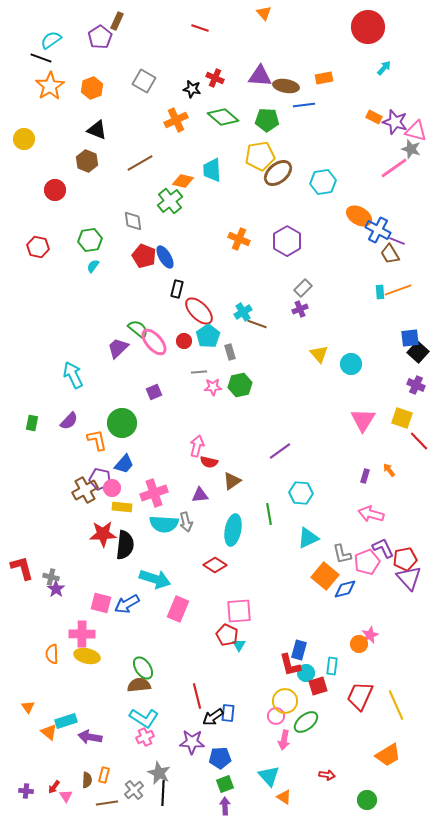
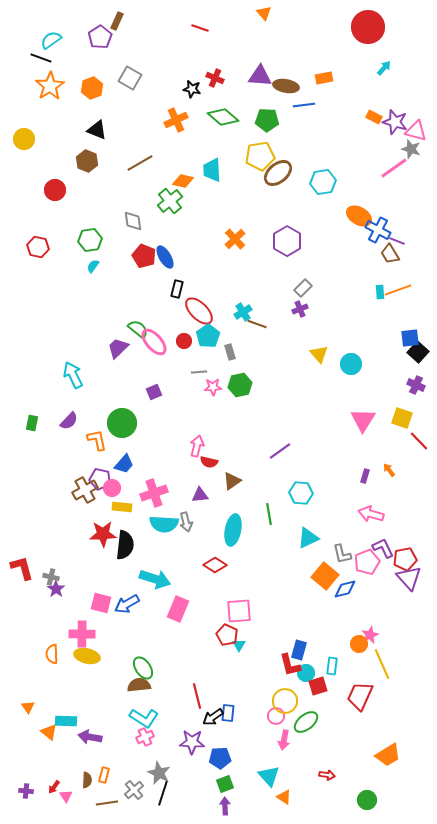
gray square at (144, 81): moved 14 px left, 3 px up
orange cross at (239, 239): moved 4 px left; rotated 25 degrees clockwise
yellow line at (396, 705): moved 14 px left, 41 px up
cyan rectangle at (66, 721): rotated 20 degrees clockwise
black line at (163, 793): rotated 15 degrees clockwise
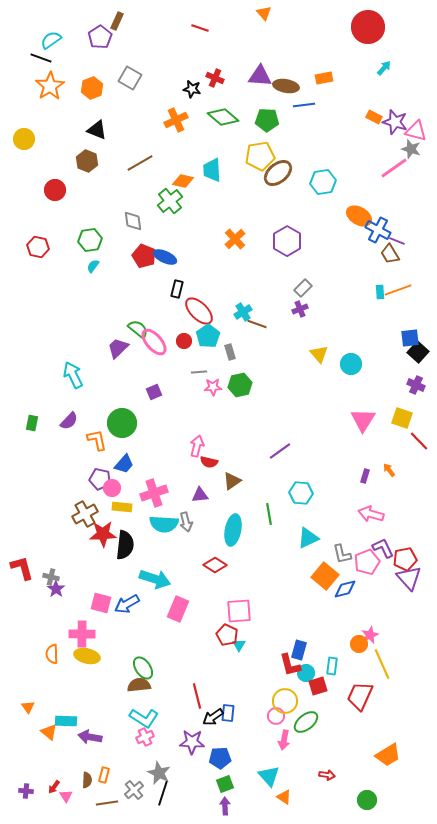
blue ellipse at (165, 257): rotated 35 degrees counterclockwise
brown cross at (85, 490): moved 24 px down
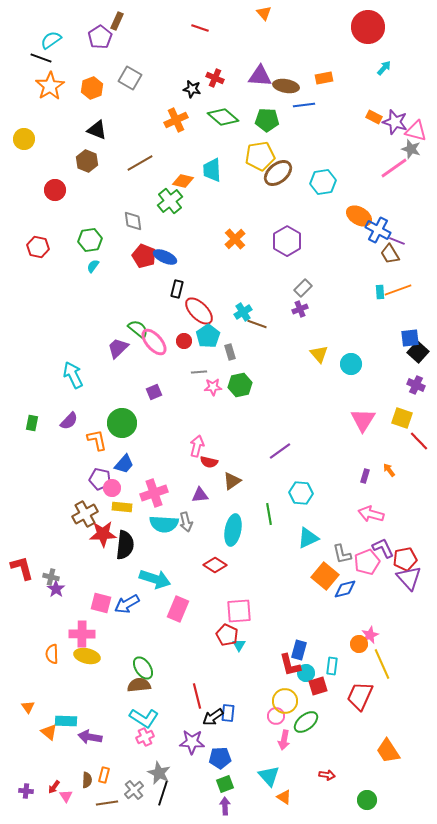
orange trapezoid at (388, 755): moved 4 px up; rotated 88 degrees clockwise
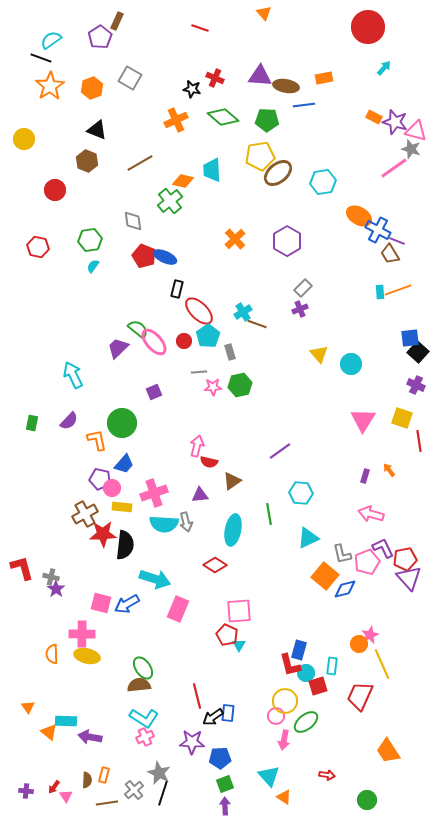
red line at (419, 441): rotated 35 degrees clockwise
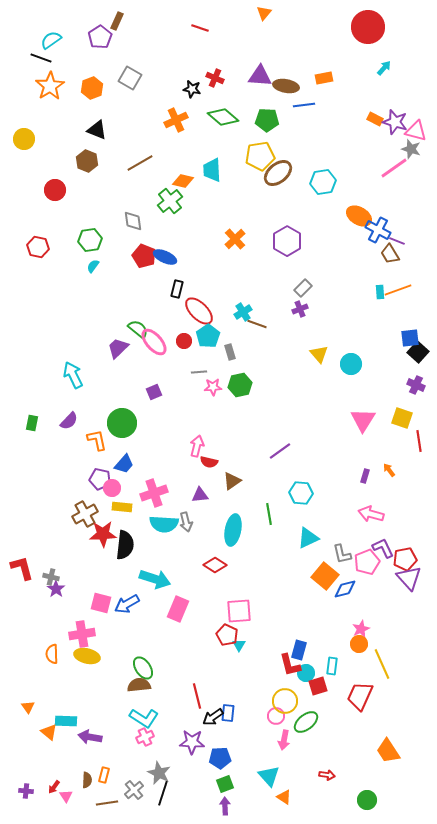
orange triangle at (264, 13): rotated 21 degrees clockwise
orange rectangle at (374, 117): moved 1 px right, 2 px down
pink cross at (82, 634): rotated 10 degrees counterclockwise
pink star at (370, 635): moved 9 px left, 6 px up
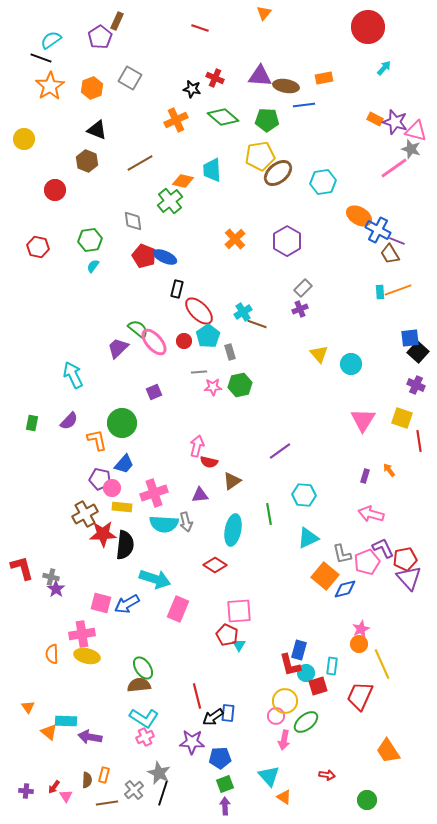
cyan hexagon at (301, 493): moved 3 px right, 2 px down
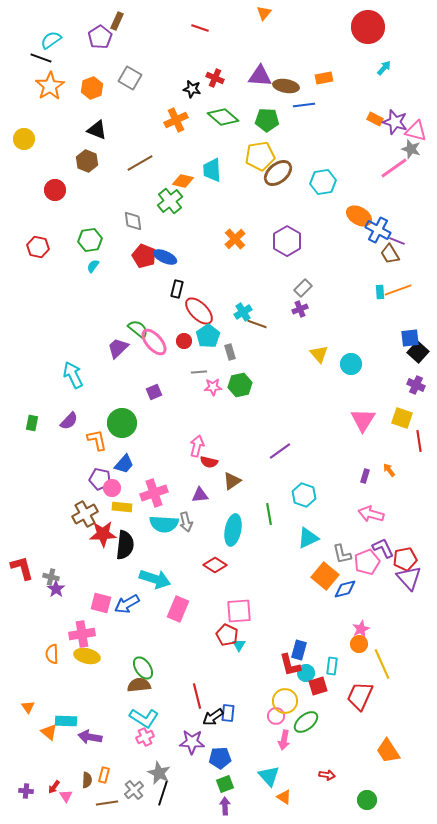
cyan hexagon at (304, 495): rotated 15 degrees clockwise
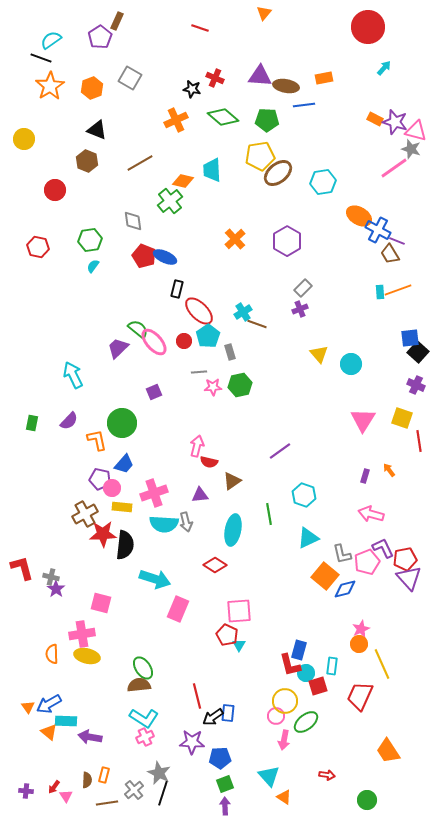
blue arrow at (127, 604): moved 78 px left, 100 px down
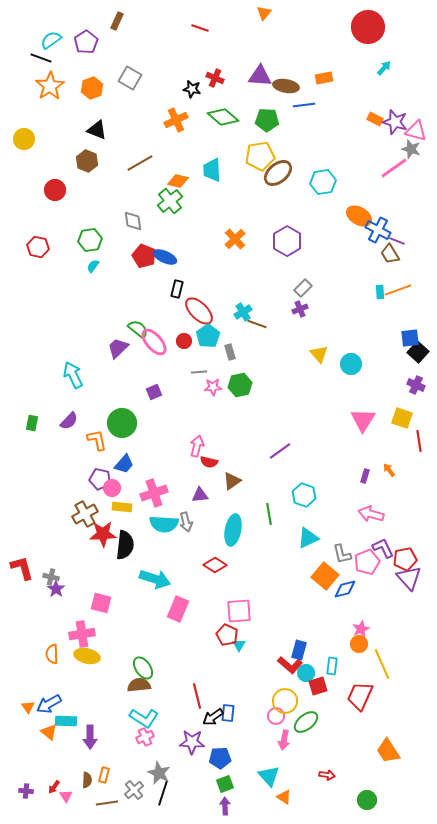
purple pentagon at (100, 37): moved 14 px left, 5 px down
orange diamond at (183, 181): moved 5 px left
red L-shape at (290, 665): rotated 35 degrees counterclockwise
purple arrow at (90, 737): rotated 100 degrees counterclockwise
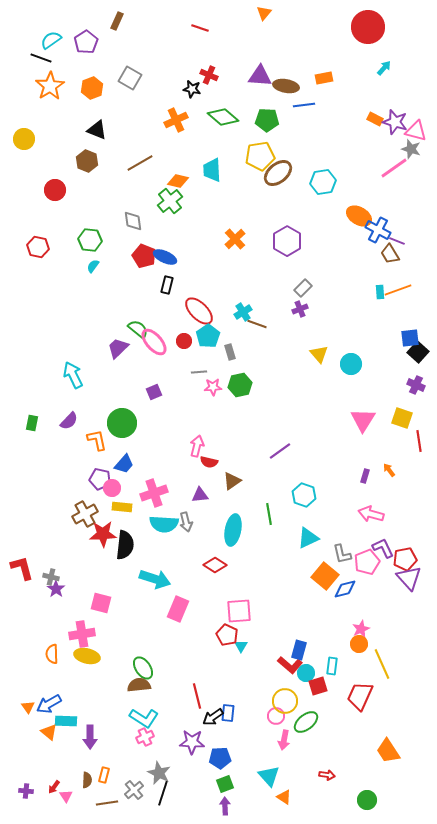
red cross at (215, 78): moved 6 px left, 3 px up
green hexagon at (90, 240): rotated 15 degrees clockwise
black rectangle at (177, 289): moved 10 px left, 4 px up
cyan triangle at (239, 645): moved 2 px right, 1 px down
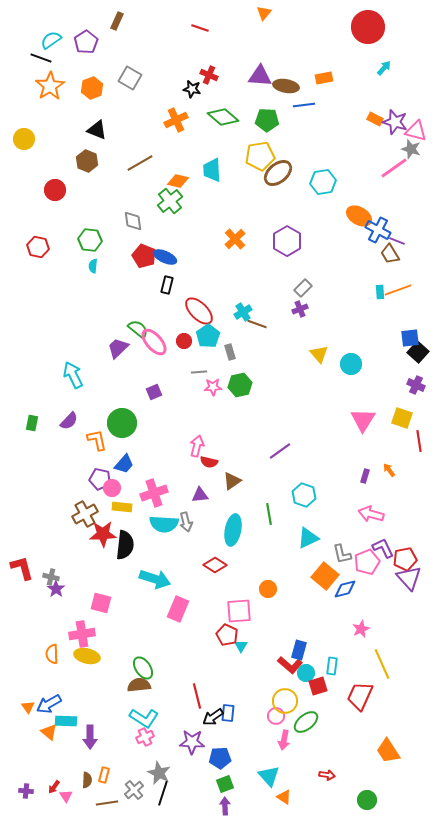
cyan semicircle at (93, 266): rotated 32 degrees counterclockwise
orange circle at (359, 644): moved 91 px left, 55 px up
